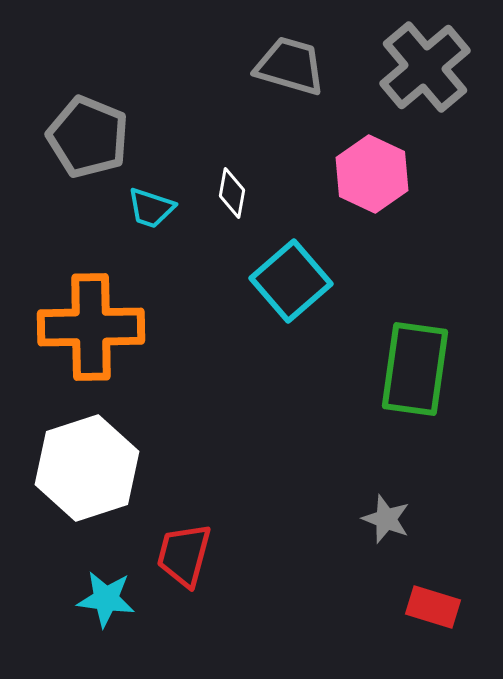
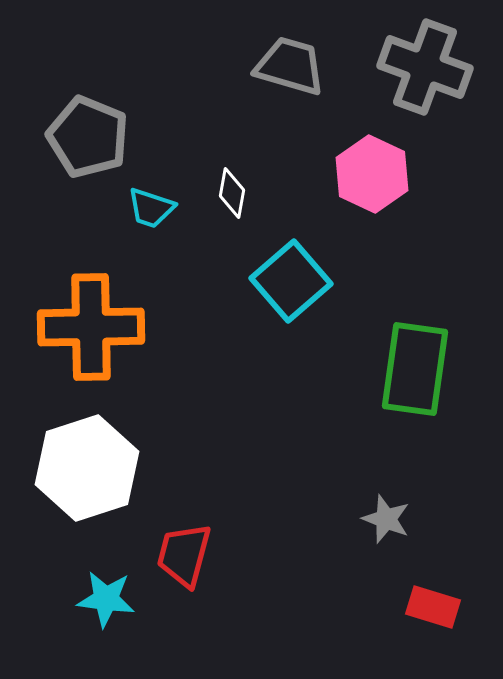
gray cross: rotated 30 degrees counterclockwise
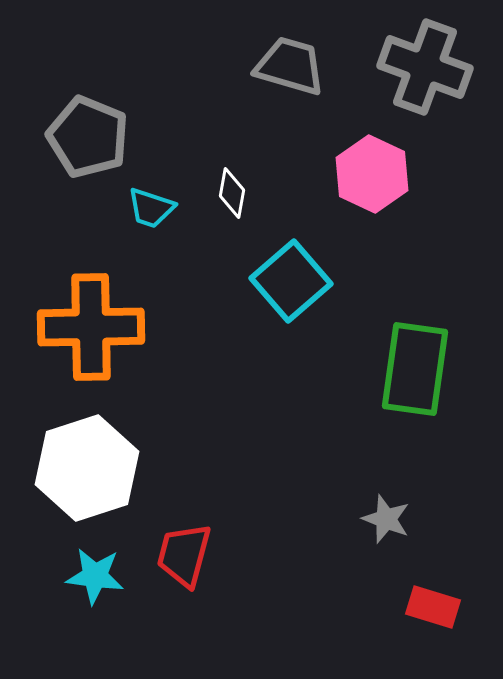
cyan star: moved 11 px left, 23 px up
